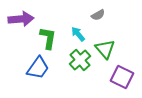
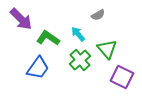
purple arrow: rotated 50 degrees clockwise
green L-shape: rotated 65 degrees counterclockwise
green triangle: moved 2 px right
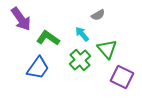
purple arrow: rotated 10 degrees clockwise
cyan arrow: moved 4 px right
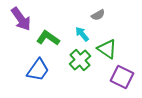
green triangle: rotated 15 degrees counterclockwise
blue trapezoid: moved 2 px down
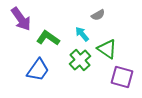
purple square: rotated 10 degrees counterclockwise
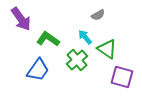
cyan arrow: moved 3 px right, 3 px down
green L-shape: moved 1 px down
green cross: moved 3 px left
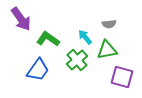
gray semicircle: moved 11 px right, 9 px down; rotated 24 degrees clockwise
green triangle: moved 1 px down; rotated 45 degrees counterclockwise
